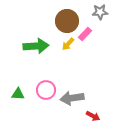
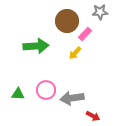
yellow arrow: moved 7 px right, 9 px down
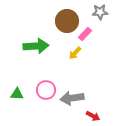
green triangle: moved 1 px left
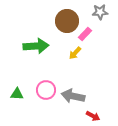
gray arrow: moved 1 px right, 2 px up; rotated 20 degrees clockwise
